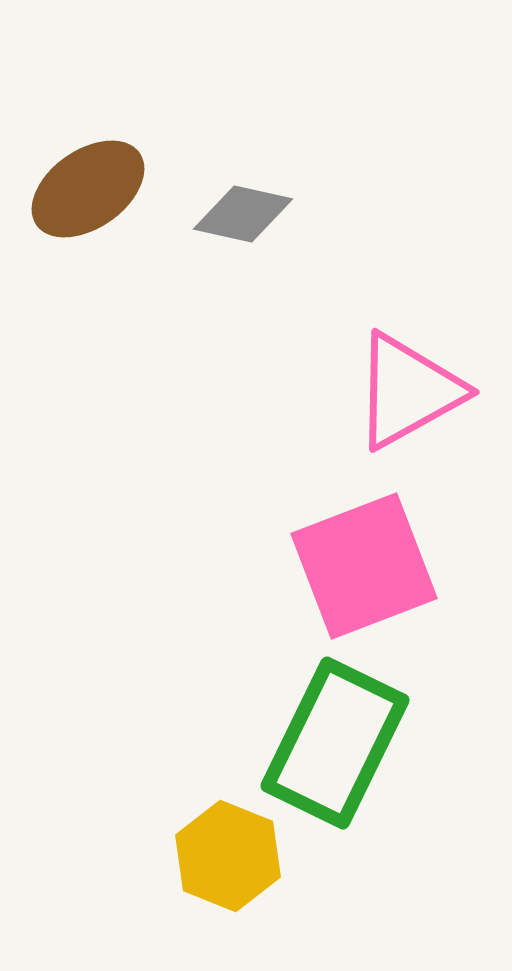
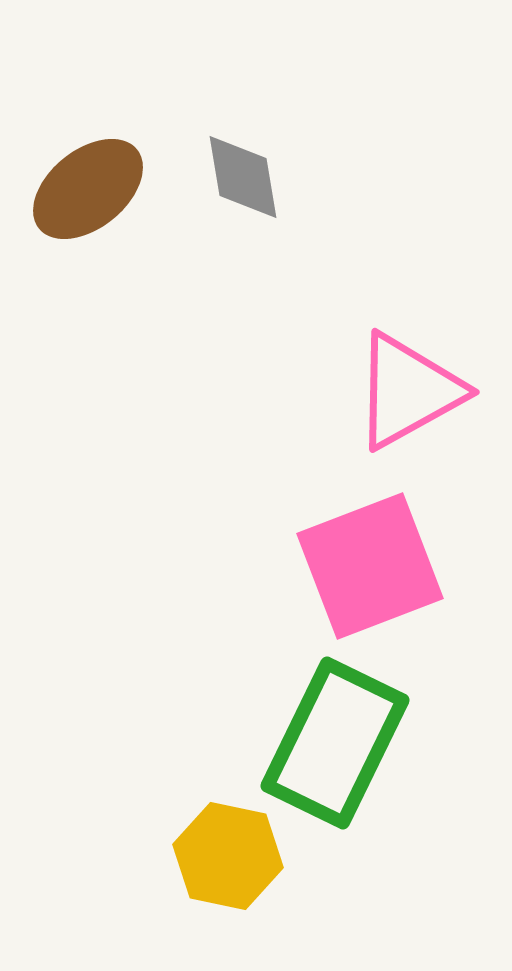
brown ellipse: rotated 4 degrees counterclockwise
gray diamond: moved 37 px up; rotated 68 degrees clockwise
pink square: moved 6 px right
yellow hexagon: rotated 10 degrees counterclockwise
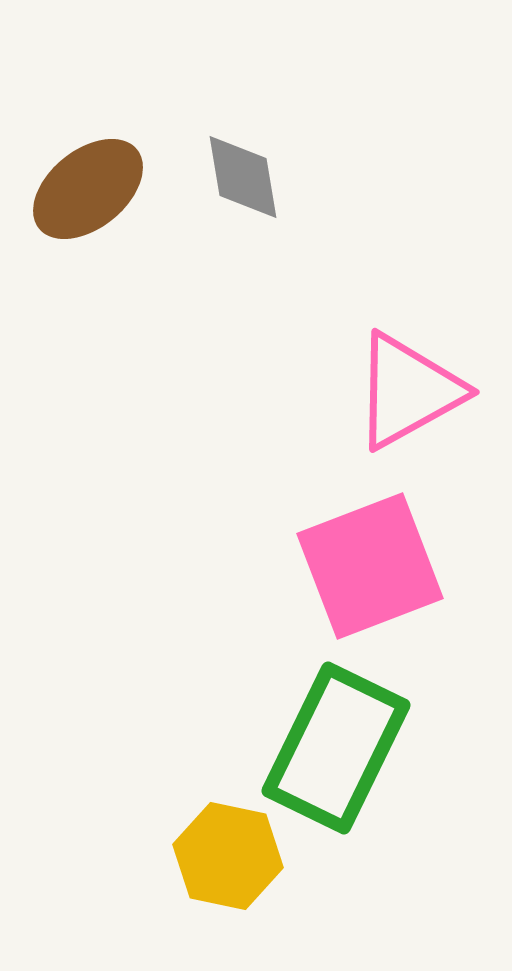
green rectangle: moved 1 px right, 5 px down
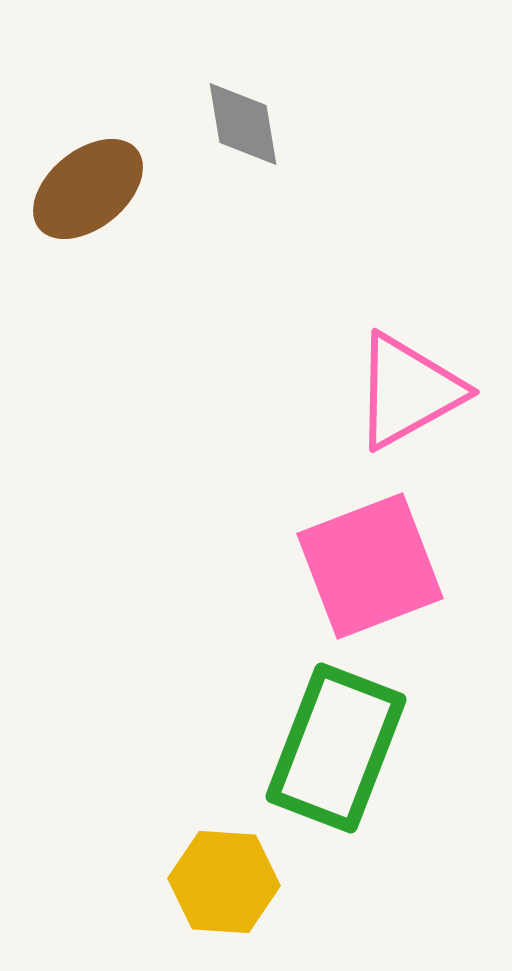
gray diamond: moved 53 px up
green rectangle: rotated 5 degrees counterclockwise
yellow hexagon: moved 4 px left, 26 px down; rotated 8 degrees counterclockwise
